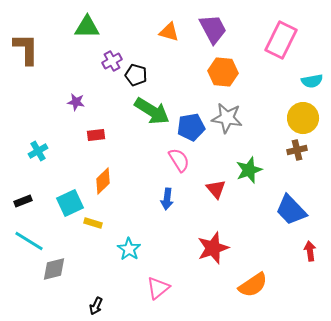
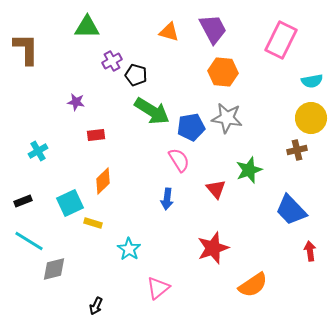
yellow circle: moved 8 px right
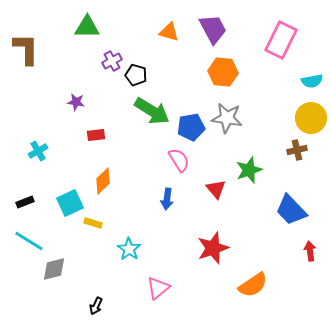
black rectangle: moved 2 px right, 1 px down
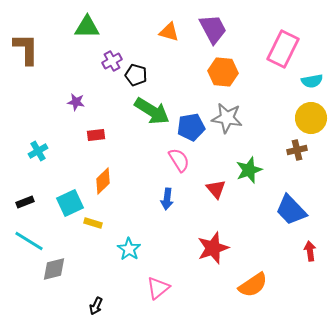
pink rectangle: moved 2 px right, 9 px down
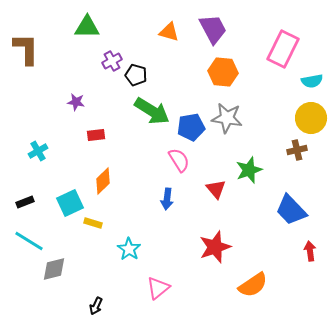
red star: moved 2 px right, 1 px up
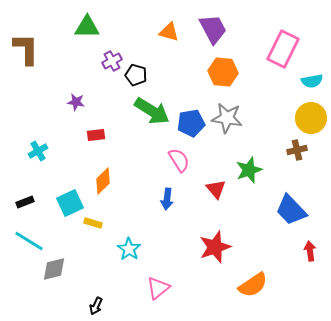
blue pentagon: moved 4 px up
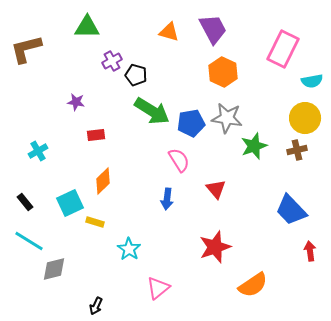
brown L-shape: rotated 104 degrees counterclockwise
orange hexagon: rotated 20 degrees clockwise
yellow circle: moved 6 px left
green star: moved 5 px right, 24 px up
black rectangle: rotated 72 degrees clockwise
yellow rectangle: moved 2 px right, 1 px up
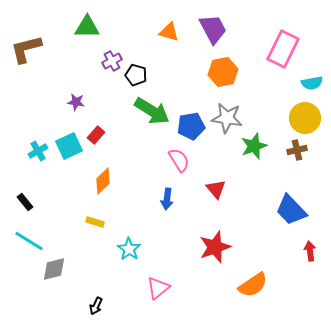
orange hexagon: rotated 24 degrees clockwise
cyan semicircle: moved 2 px down
blue pentagon: moved 3 px down
red rectangle: rotated 42 degrees counterclockwise
cyan square: moved 1 px left, 57 px up
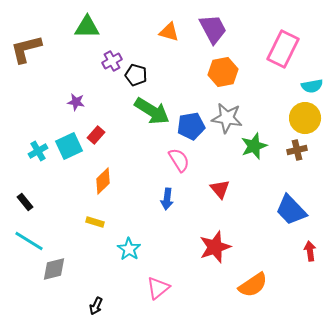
cyan semicircle: moved 3 px down
red triangle: moved 4 px right
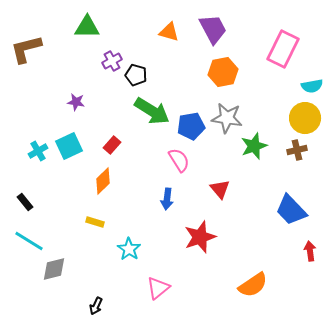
red rectangle: moved 16 px right, 10 px down
red star: moved 15 px left, 10 px up
